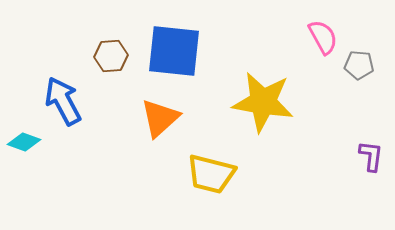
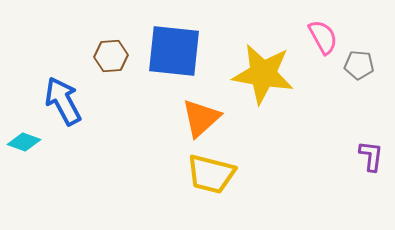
yellow star: moved 28 px up
orange triangle: moved 41 px right
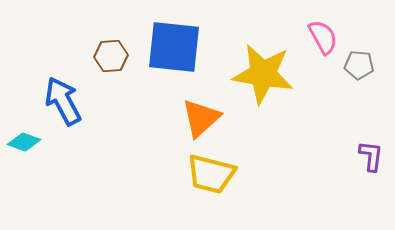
blue square: moved 4 px up
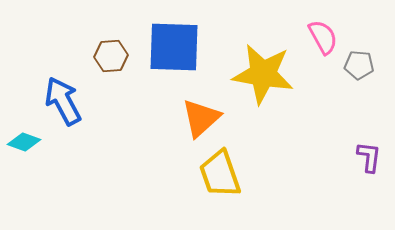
blue square: rotated 4 degrees counterclockwise
purple L-shape: moved 2 px left, 1 px down
yellow trapezoid: moved 9 px right; rotated 57 degrees clockwise
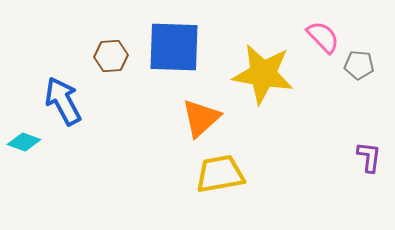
pink semicircle: rotated 15 degrees counterclockwise
yellow trapezoid: rotated 99 degrees clockwise
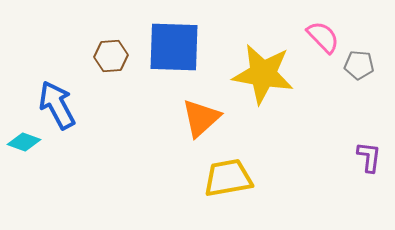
blue arrow: moved 6 px left, 4 px down
yellow trapezoid: moved 8 px right, 4 px down
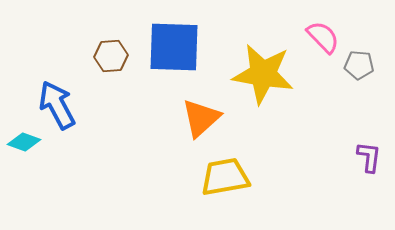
yellow trapezoid: moved 3 px left, 1 px up
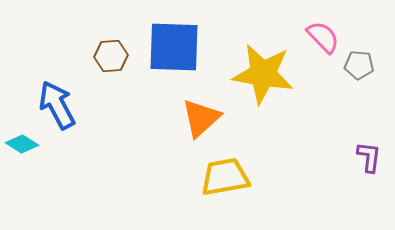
cyan diamond: moved 2 px left, 2 px down; rotated 12 degrees clockwise
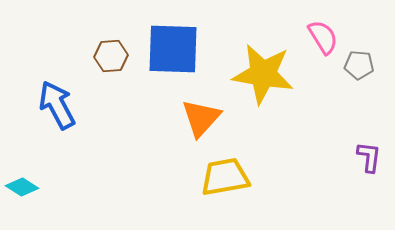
pink semicircle: rotated 12 degrees clockwise
blue square: moved 1 px left, 2 px down
orange triangle: rotated 6 degrees counterclockwise
cyan diamond: moved 43 px down
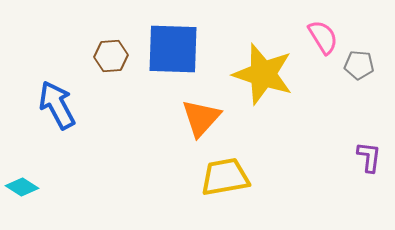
yellow star: rotated 8 degrees clockwise
